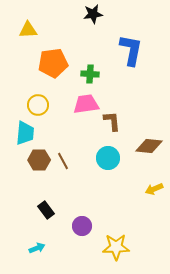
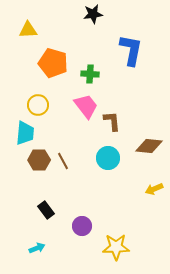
orange pentagon: rotated 24 degrees clockwise
pink trapezoid: moved 2 px down; rotated 60 degrees clockwise
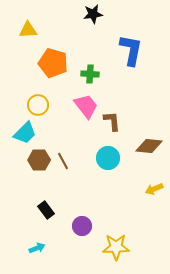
cyan trapezoid: rotated 40 degrees clockwise
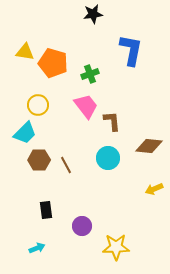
yellow triangle: moved 3 px left, 22 px down; rotated 12 degrees clockwise
green cross: rotated 24 degrees counterclockwise
brown line: moved 3 px right, 4 px down
black rectangle: rotated 30 degrees clockwise
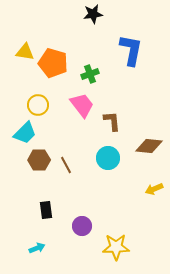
pink trapezoid: moved 4 px left, 1 px up
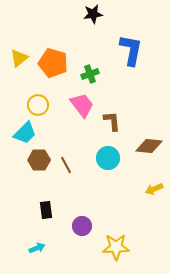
yellow triangle: moved 6 px left, 6 px down; rotated 48 degrees counterclockwise
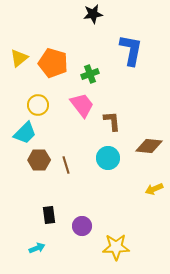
brown line: rotated 12 degrees clockwise
black rectangle: moved 3 px right, 5 px down
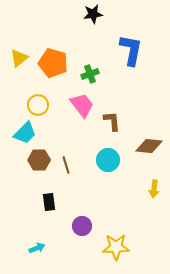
cyan circle: moved 2 px down
yellow arrow: rotated 60 degrees counterclockwise
black rectangle: moved 13 px up
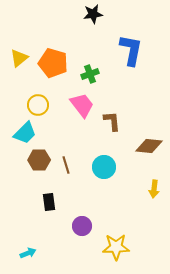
cyan circle: moved 4 px left, 7 px down
cyan arrow: moved 9 px left, 5 px down
